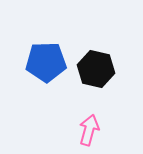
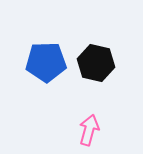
black hexagon: moved 6 px up
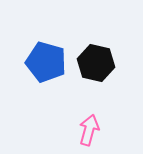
blue pentagon: rotated 18 degrees clockwise
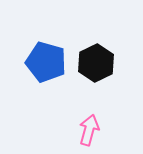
black hexagon: rotated 21 degrees clockwise
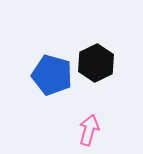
blue pentagon: moved 6 px right, 13 px down
